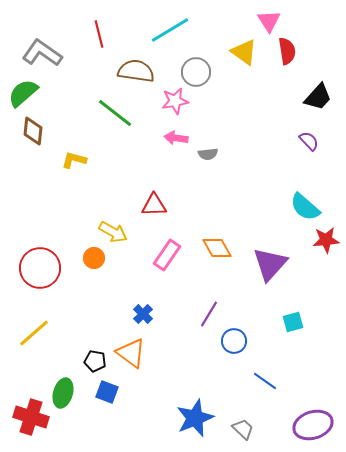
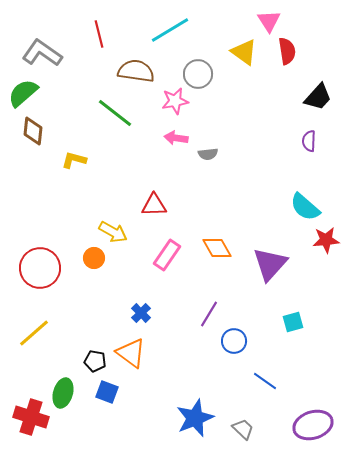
gray circle: moved 2 px right, 2 px down
purple semicircle: rotated 135 degrees counterclockwise
blue cross: moved 2 px left, 1 px up
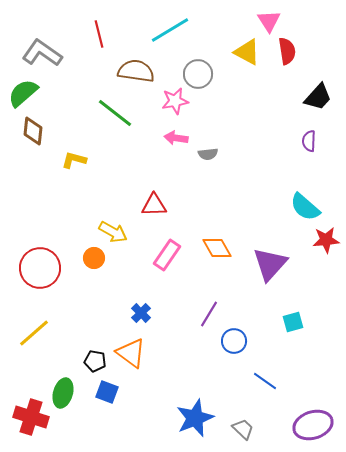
yellow triangle: moved 3 px right; rotated 8 degrees counterclockwise
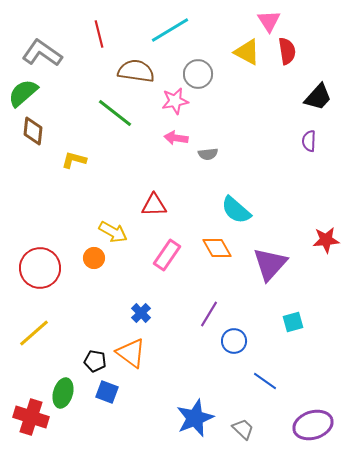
cyan semicircle: moved 69 px left, 3 px down
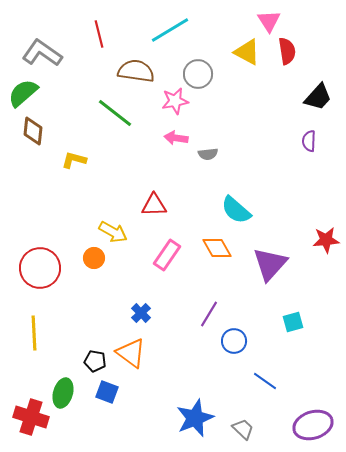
yellow line: rotated 52 degrees counterclockwise
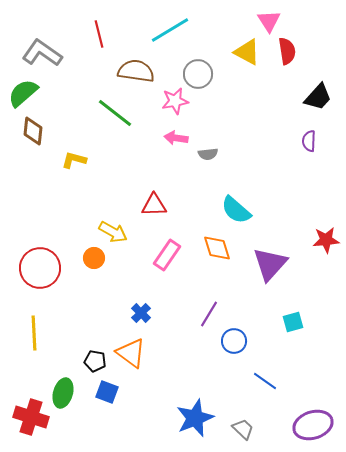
orange diamond: rotated 12 degrees clockwise
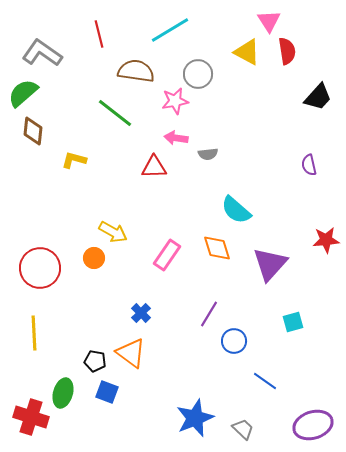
purple semicircle: moved 24 px down; rotated 15 degrees counterclockwise
red triangle: moved 38 px up
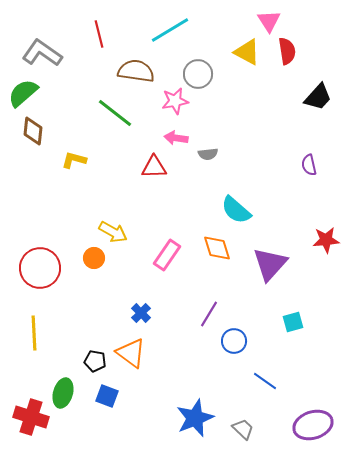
blue square: moved 4 px down
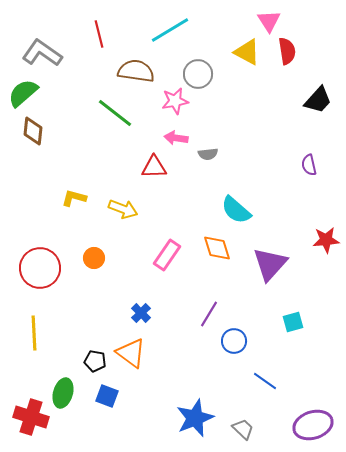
black trapezoid: moved 3 px down
yellow L-shape: moved 38 px down
yellow arrow: moved 10 px right, 23 px up; rotated 8 degrees counterclockwise
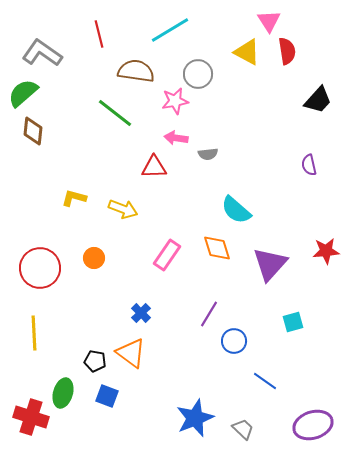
red star: moved 11 px down
